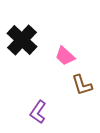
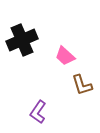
black cross: rotated 24 degrees clockwise
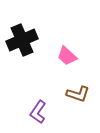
pink trapezoid: moved 2 px right
brown L-shape: moved 4 px left, 9 px down; rotated 55 degrees counterclockwise
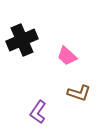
brown L-shape: moved 1 px right, 1 px up
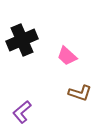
brown L-shape: moved 1 px right
purple L-shape: moved 16 px left; rotated 15 degrees clockwise
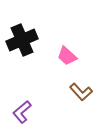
brown L-shape: moved 1 px right, 1 px up; rotated 30 degrees clockwise
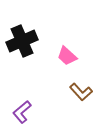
black cross: moved 1 px down
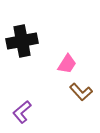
black cross: rotated 12 degrees clockwise
pink trapezoid: moved 8 px down; rotated 100 degrees counterclockwise
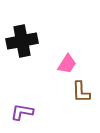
brown L-shape: rotated 40 degrees clockwise
purple L-shape: rotated 50 degrees clockwise
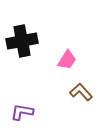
pink trapezoid: moved 4 px up
brown L-shape: rotated 140 degrees clockwise
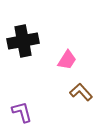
black cross: moved 1 px right
purple L-shape: rotated 65 degrees clockwise
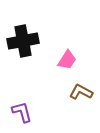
brown L-shape: rotated 20 degrees counterclockwise
